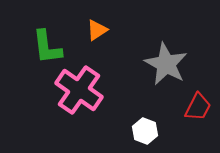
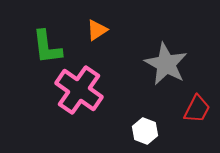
red trapezoid: moved 1 px left, 2 px down
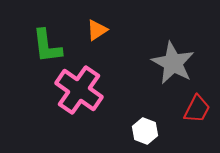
green L-shape: moved 1 px up
gray star: moved 7 px right, 1 px up
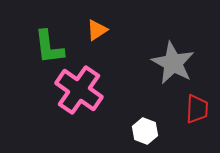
green L-shape: moved 2 px right, 1 px down
red trapezoid: rotated 24 degrees counterclockwise
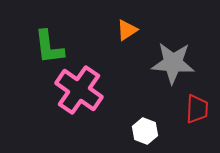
orange triangle: moved 30 px right
gray star: rotated 24 degrees counterclockwise
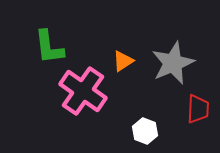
orange triangle: moved 4 px left, 31 px down
gray star: rotated 27 degrees counterclockwise
pink cross: moved 4 px right, 1 px down
red trapezoid: moved 1 px right
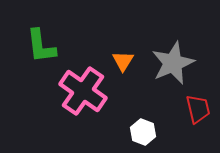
green L-shape: moved 8 px left, 1 px up
orange triangle: rotated 25 degrees counterclockwise
red trapezoid: rotated 16 degrees counterclockwise
white hexagon: moved 2 px left, 1 px down
